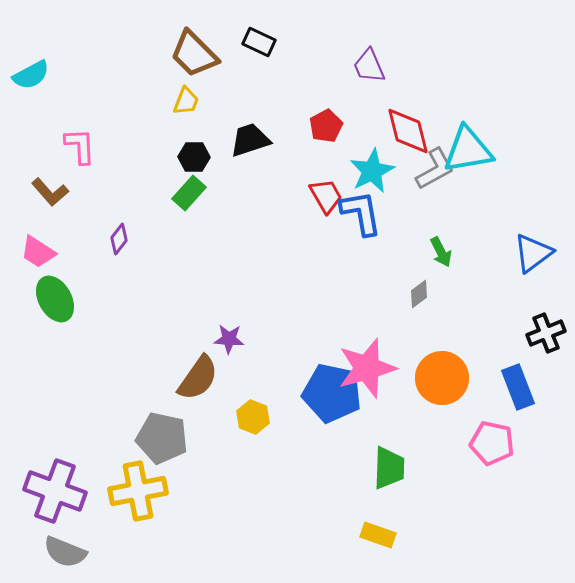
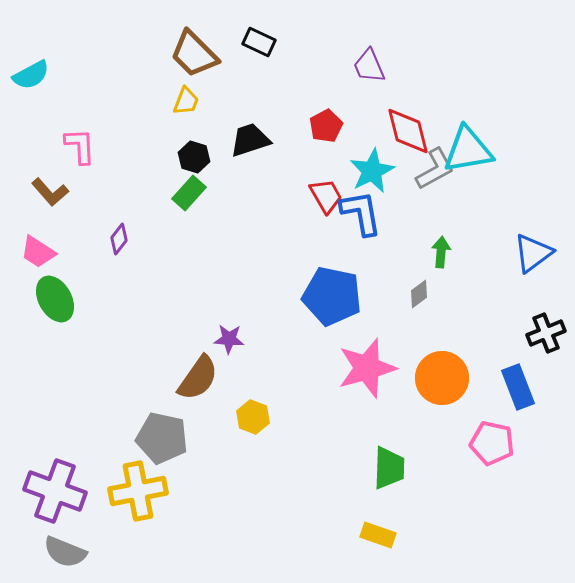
black hexagon: rotated 16 degrees clockwise
green arrow: rotated 148 degrees counterclockwise
blue pentagon: moved 97 px up
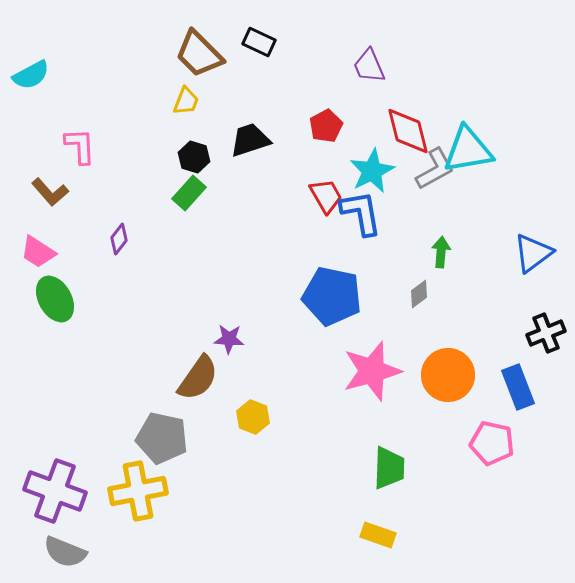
brown trapezoid: moved 5 px right
pink star: moved 5 px right, 3 px down
orange circle: moved 6 px right, 3 px up
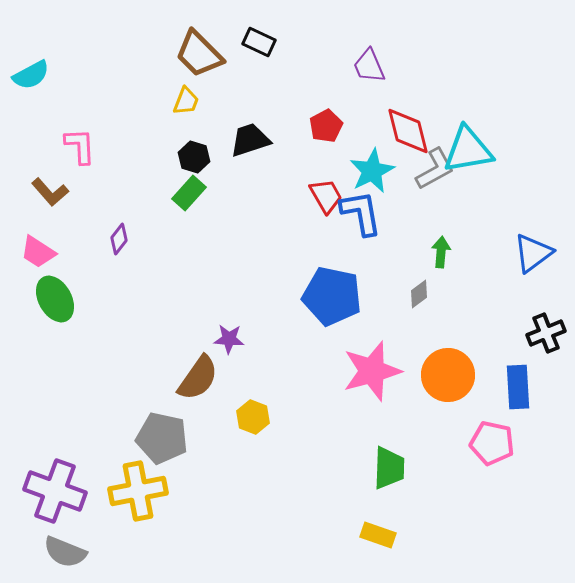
blue rectangle: rotated 18 degrees clockwise
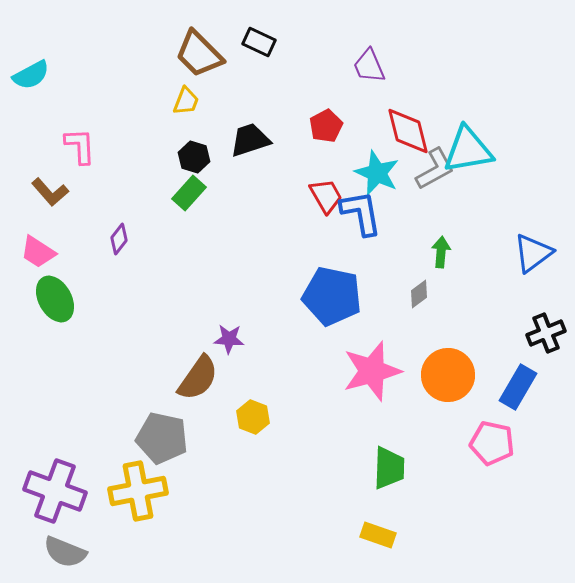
cyan star: moved 5 px right, 2 px down; rotated 21 degrees counterclockwise
blue rectangle: rotated 33 degrees clockwise
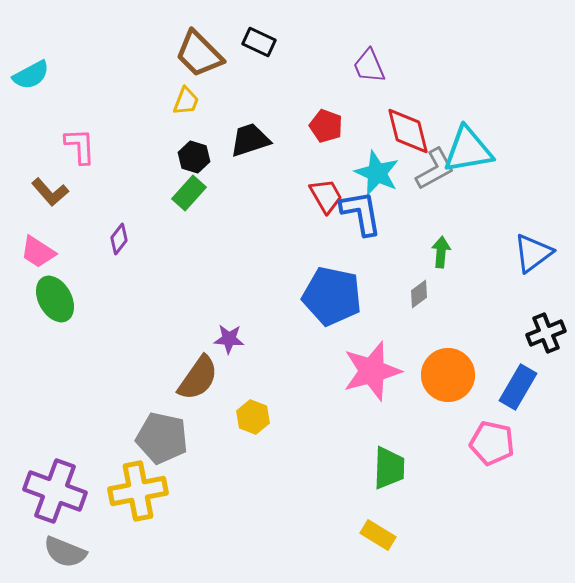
red pentagon: rotated 24 degrees counterclockwise
yellow rectangle: rotated 12 degrees clockwise
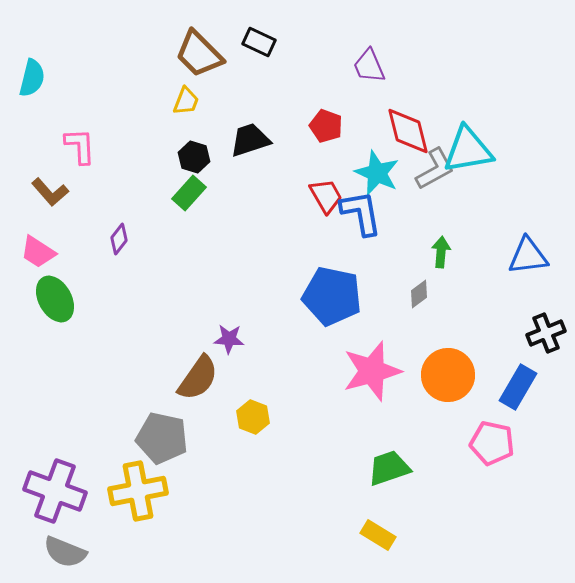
cyan semicircle: moved 1 px right, 3 px down; rotated 48 degrees counterclockwise
blue triangle: moved 5 px left, 3 px down; rotated 30 degrees clockwise
green trapezoid: rotated 111 degrees counterclockwise
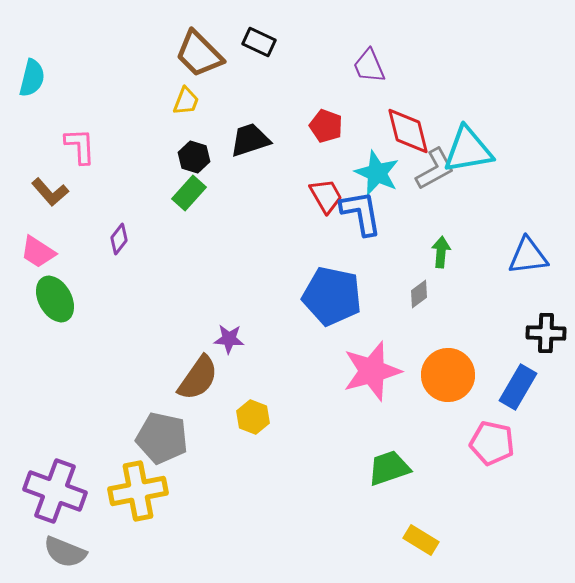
black cross: rotated 24 degrees clockwise
yellow rectangle: moved 43 px right, 5 px down
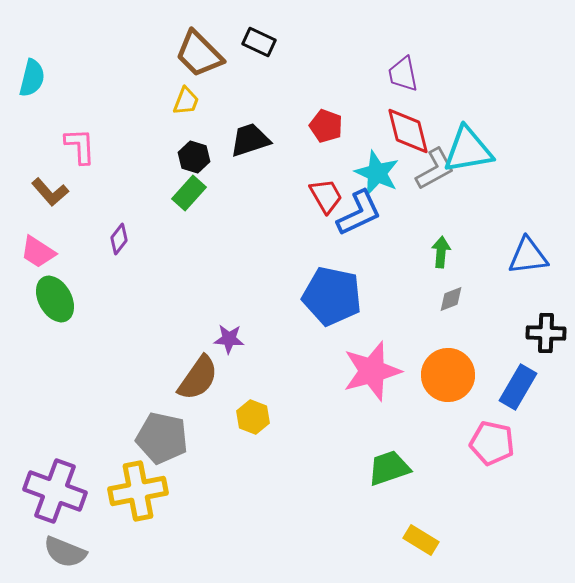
purple trapezoid: moved 34 px right, 8 px down; rotated 12 degrees clockwise
blue L-shape: moved 2 px left; rotated 75 degrees clockwise
gray diamond: moved 32 px right, 5 px down; rotated 16 degrees clockwise
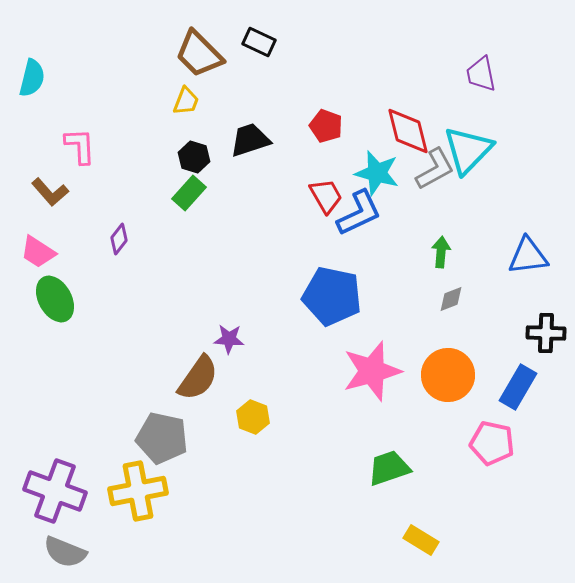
purple trapezoid: moved 78 px right
cyan triangle: rotated 36 degrees counterclockwise
cyan star: rotated 9 degrees counterclockwise
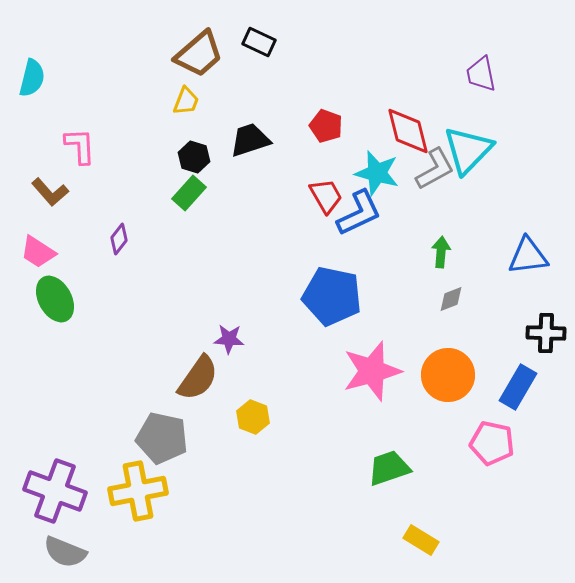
brown trapezoid: rotated 86 degrees counterclockwise
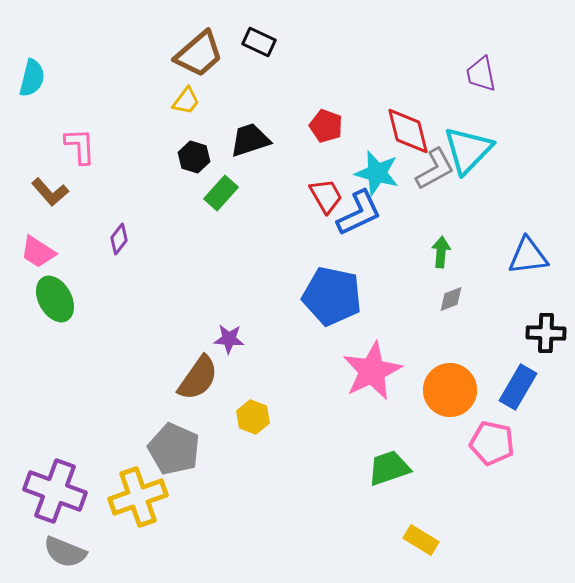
yellow trapezoid: rotated 16 degrees clockwise
green rectangle: moved 32 px right
pink star: rotated 10 degrees counterclockwise
orange circle: moved 2 px right, 15 px down
gray pentagon: moved 12 px right, 11 px down; rotated 12 degrees clockwise
yellow cross: moved 6 px down; rotated 8 degrees counterclockwise
